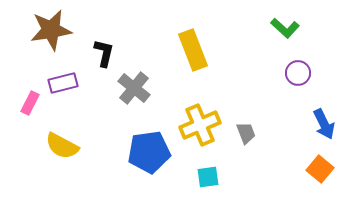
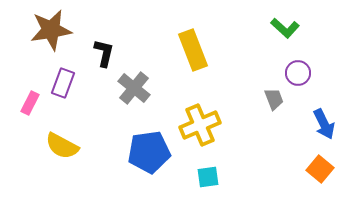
purple rectangle: rotated 56 degrees counterclockwise
gray trapezoid: moved 28 px right, 34 px up
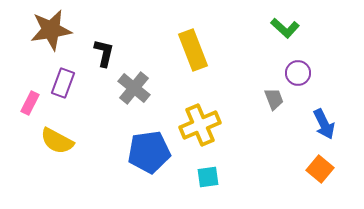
yellow semicircle: moved 5 px left, 5 px up
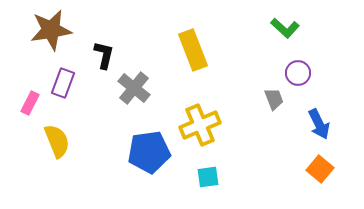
black L-shape: moved 2 px down
blue arrow: moved 5 px left
yellow semicircle: rotated 140 degrees counterclockwise
